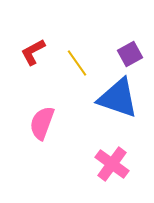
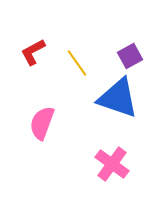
purple square: moved 2 px down
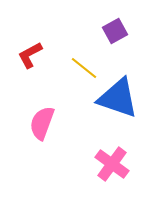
red L-shape: moved 3 px left, 3 px down
purple square: moved 15 px left, 25 px up
yellow line: moved 7 px right, 5 px down; rotated 16 degrees counterclockwise
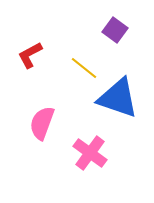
purple square: moved 1 px up; rotated 25 degrees counterclockwise
pink cross: moved 22 px left, 11 px up
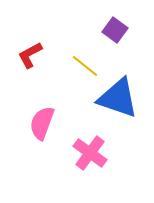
yellow line: moved 1 px right, 2 px up
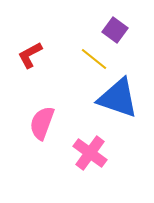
yellow line: moved 9 px right, 7 px up
